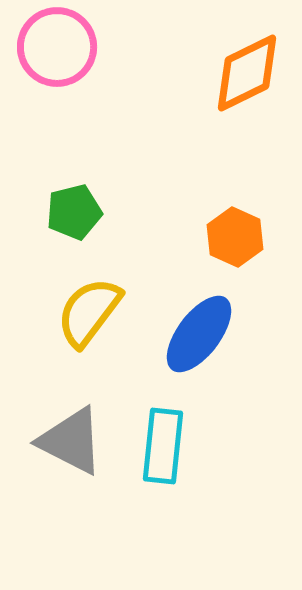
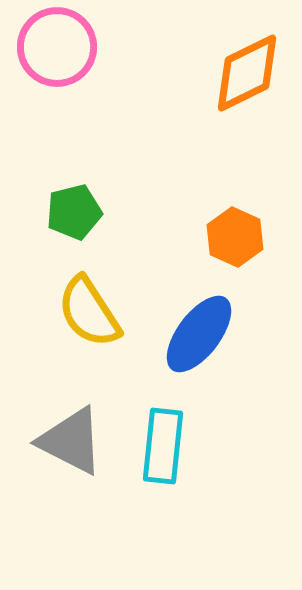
yellow semicircle: rotated 70 degrees counterclockwise
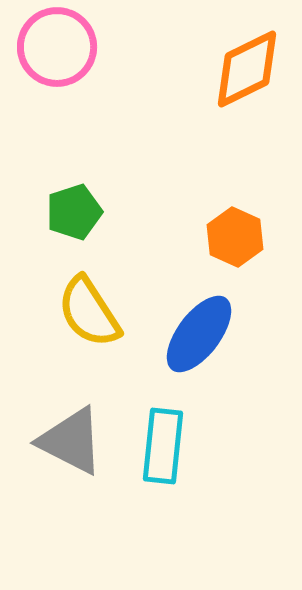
orange diamond: moved 4 px up
green pentagon: rotated 4 degrees counterclockwise
